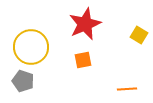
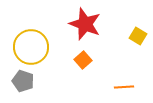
red star: rotated 28 degrees counterclockwise
yellow square: moved 1 px left, 1 px down
orange square: rotated 30 degrees counterclockwise
orange line: moved 3 px left, 2 px up
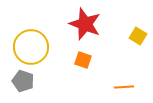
orange square: rotated 30 degrees counterclockwise
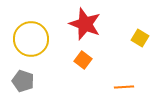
yellow square: moved 2 px right, 2 px down
yellow circle: moved 8 px up
orange square: rotated 18 degrees clockwise
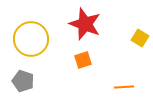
orange square: rotated 36 degrees clockwise
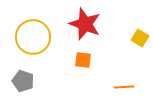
yellow circle: moved 2 px right, 2 px up
orange square: rotated 24 degrees clockwise
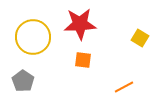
red star: moved 5 px left; rotated 24 degrees counterclockwise
gray pentagon: rotated 15 degrees clockwise
orange line: rotated 24 degrees counterclockwise
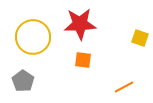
yellow square: rotated 12 degrees counterclockwise
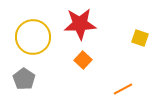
orange square: rotated 36 degrees clockwise
gray pentagon: moved 1 px right, 2 px up
orange line: moved 1 px left, 2 px down
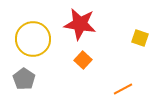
red star: rotated 12 degrees clockwise
yellow circle: moved 2 px down
